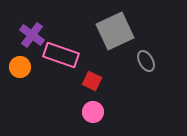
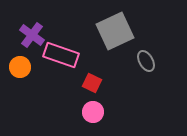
red square: moved 2 px down
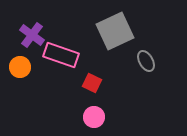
pink circle: moved 1 px right, 5 px down
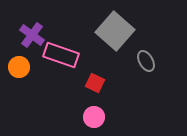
gray square: rotated 24 degrees counterclockwise
orange circle: moved 1 px left
red square: moved 3 px right
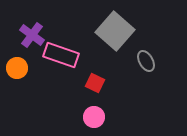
orange circle: moved 2 px left, 1 px down
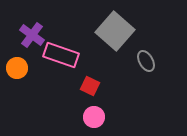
red square: moved 5 px left, 3 px down
